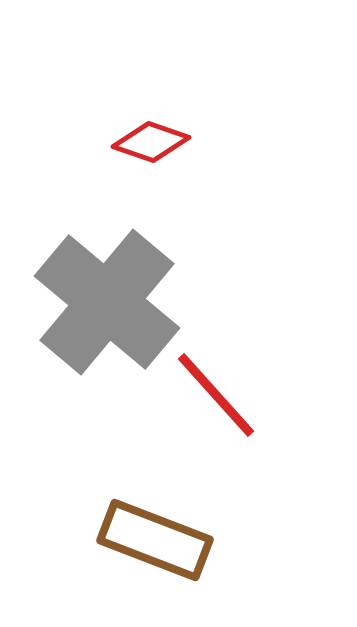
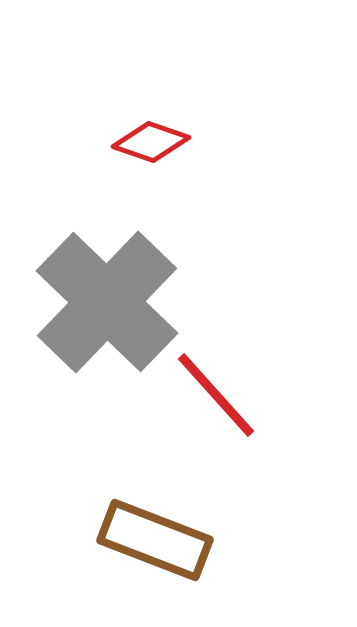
gray cross: rotated 4 degrees clockwise
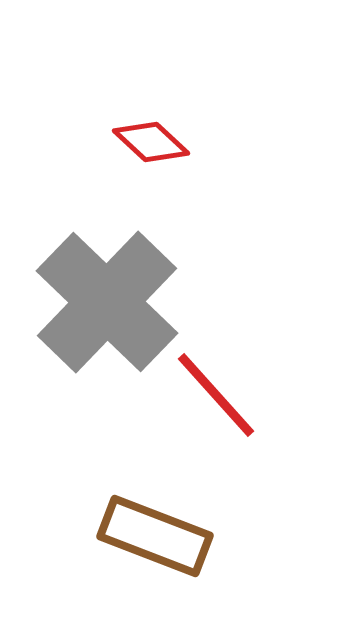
red diamond: rotated 24 degrees clockwise
brown rectangle: moved 4 px up
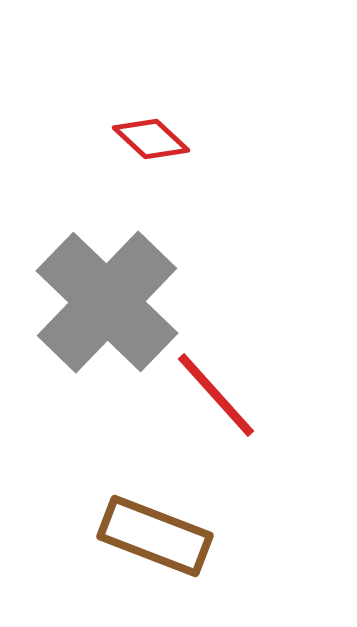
red diamond: moved 3 px up
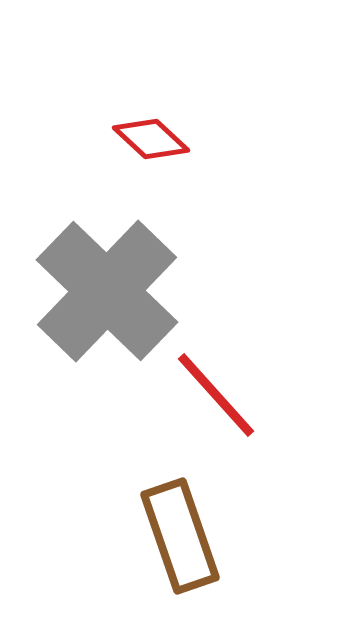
gray cross: moved 11 px up
brown rectangle: moved 25 px right; rotated 50 degrees clockwise
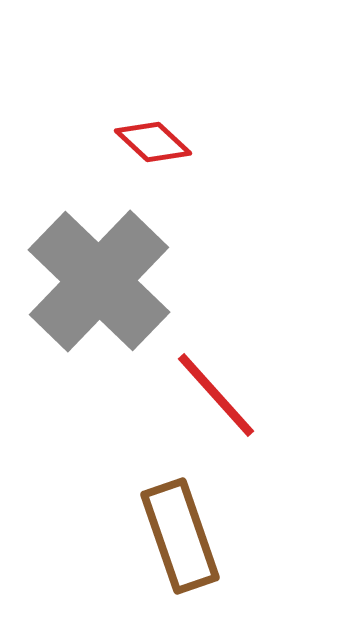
red diamond: moved 2 px right, 3 px down
gray cross: moved 8 px left, 10 px up
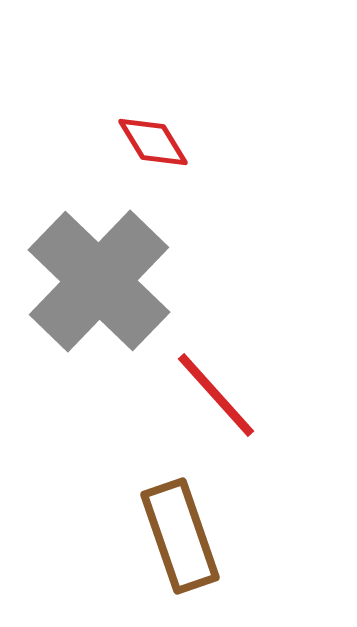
red diamond: rotated 16 degrees clockwise
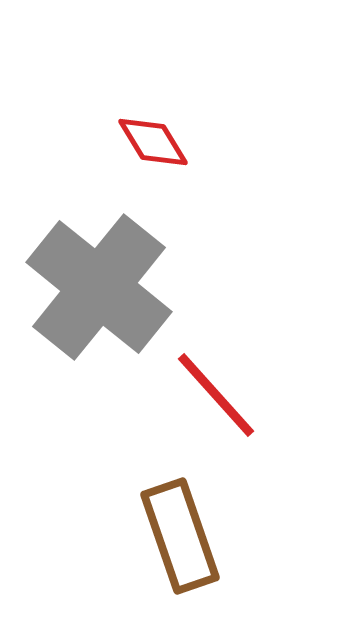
gray cross: moved 6 px down; rotated 5 degrees counterclockwise
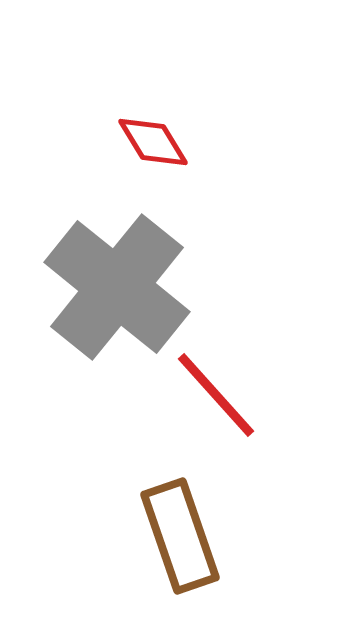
gray cross: moved 18 px right
